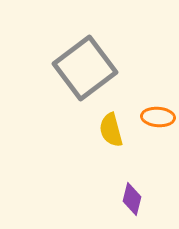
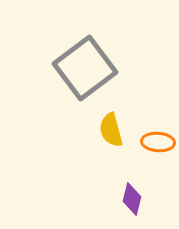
orange ellipse: moved 25 px down
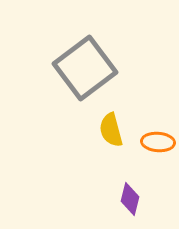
purple diamond: moved 2 px left
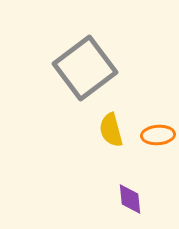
orange ellipse: moved 7 px up; rotated 8 degrees counterclockwise
purple diamond: rotated 20 degrees counterclockwise
